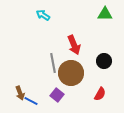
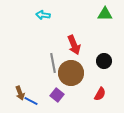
cyan arrow: rotated 24 degrees counterclockwise
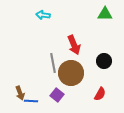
blue line: rotated 24 degrees counterclockwise
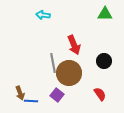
brown circle: moved 2 px left
red semicircle: rotated 64 degrees counterclockwise
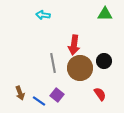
red arrow: rotated 30 degrees clockwise
brown circle: moved 11 px right, 5 px up
blue line: moved 8 px right; rotated 32 degrees clockwise
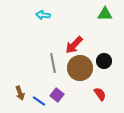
red arrow: rotated 36 degrees clockwise
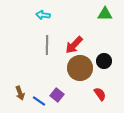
gray line: moved 6 px left, 18 px up; rotated 12 degrees clockwise
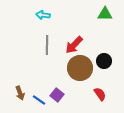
blue line: moved 1 px up
